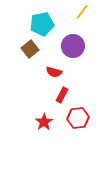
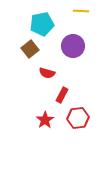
yellow line: moved 1 px left, 1 px up; rotated 56 degrees clockwise
red semicircle: moved 7 px left, 1 px down
red star: moved 1 px right, 2 px up
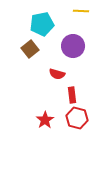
red semicircle: moved 10 px right, 1 px down
red rectangle: moved 10 px right; rotated 35 degrees counterclockwise
red hexagon: moved 1 px left; rotated 20 degrees clockwise
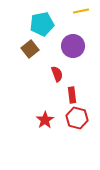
yellow line: rotated 14 degrees counterclockwise
red semicircle: rotated 126 degrees counterclockwise
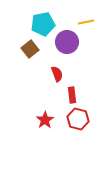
yellow line: moved 5 px right, 11 px down
cyan pentagon: moved 1 px right
purple circle: moved 6 px left, 4 px up
red hexagon: moved 1 px right, 1 px down
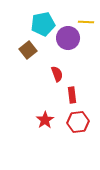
yellow line: rotated 14 degrees clockwise
purple circle: moved 1 px right, 4 px up
brown square: moved 2 px left, 1 px down
red hexagon: moved 3 px down; rotated 20 degrees counterclockwise
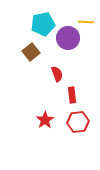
brown square: moved 3 px right, 2 px down
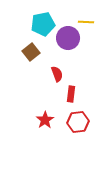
red rectangle: moved 1 px left, 1 px up; rotated 14 degrees clockwise
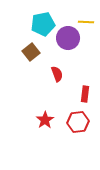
red rectangle: moved 14 px right
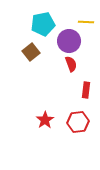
purple circle: moved 1 px right, 3 px down
red semicircle: moved 14 px right, 10 px up
red rectangle: moved 1 px right, 4 px up
